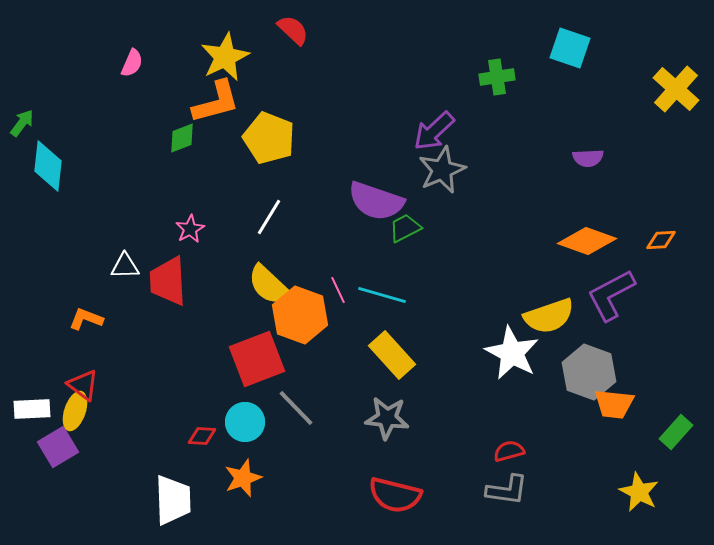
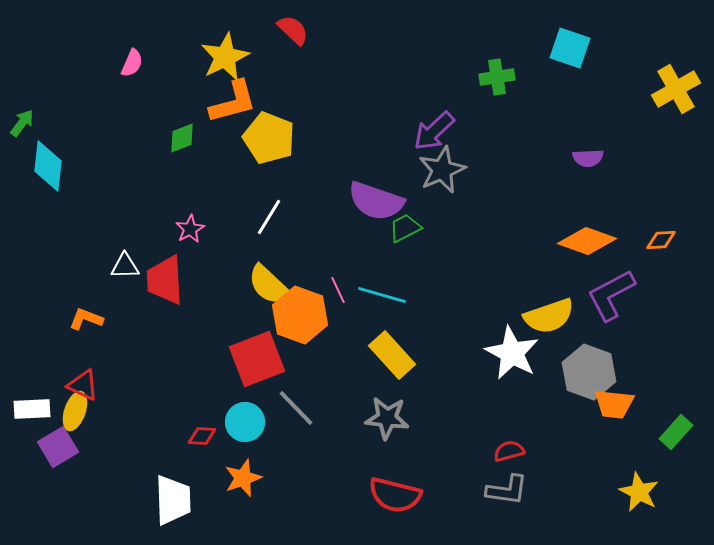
yellow cross at (676, 89): rotated 18 degrees clockwise
orange L-shape at (216, 102): moved 17 px right
red trapezoid at (168, 281): moved 3 px left, 1 px up
red triangle at (83, 385): rotated 12 degrees counterclockwise
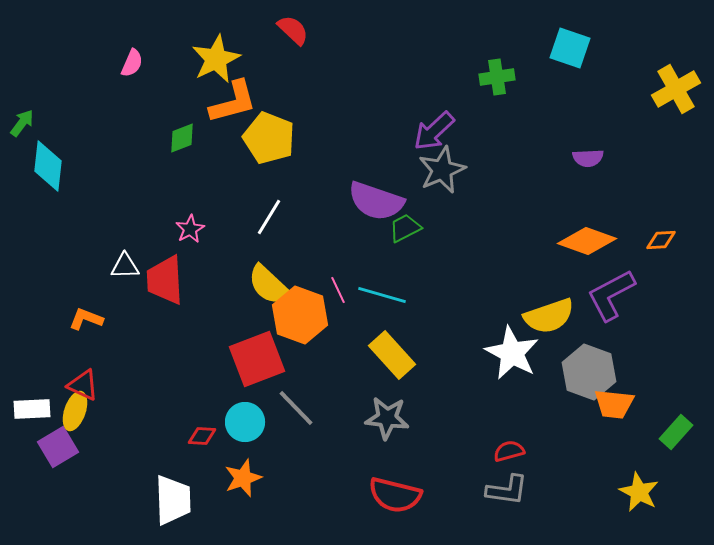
yellow star at (225, 57): moved 9 px left, 2 px down
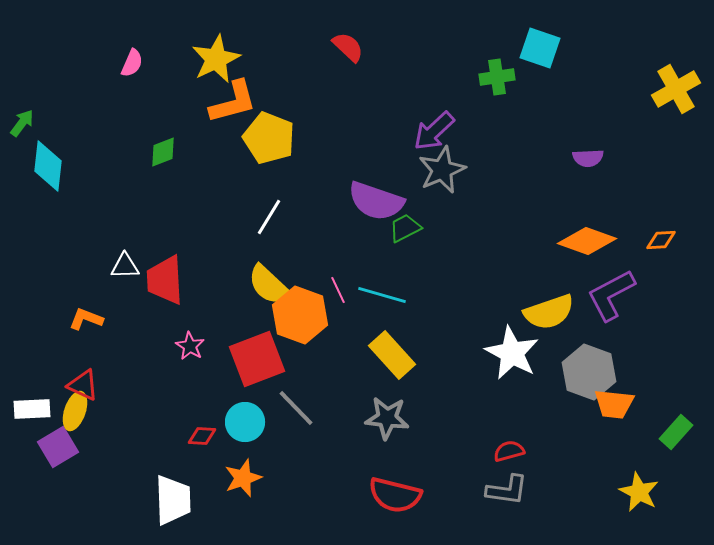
red semicircle at (293, 30): moved 55 px right, 17 px down
cyan square at (570, 48): moved 30 px left
green diamond at (182, 138): moved 19 px left, 14 px down
pink star at (190, 229): moved 117 px down; rotated 12 degrees counterclockwise
yellow semicircle at (549, 316): moved 4 px up
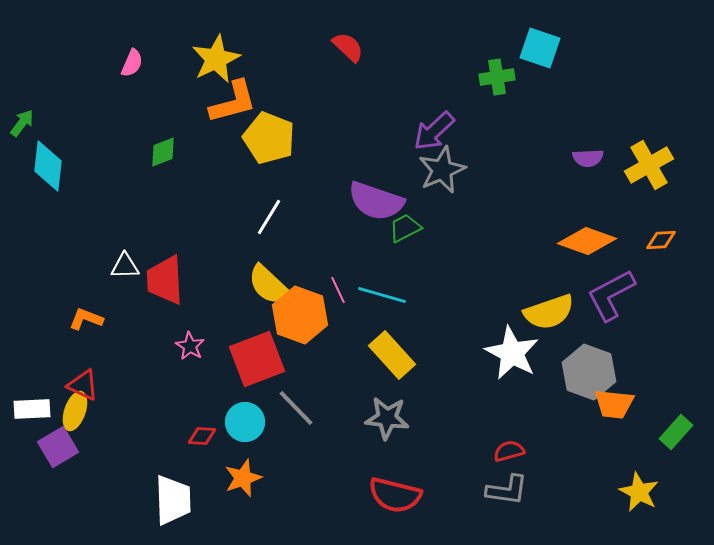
yellow cross at (676, 89): moved 27 px left, 76 px down
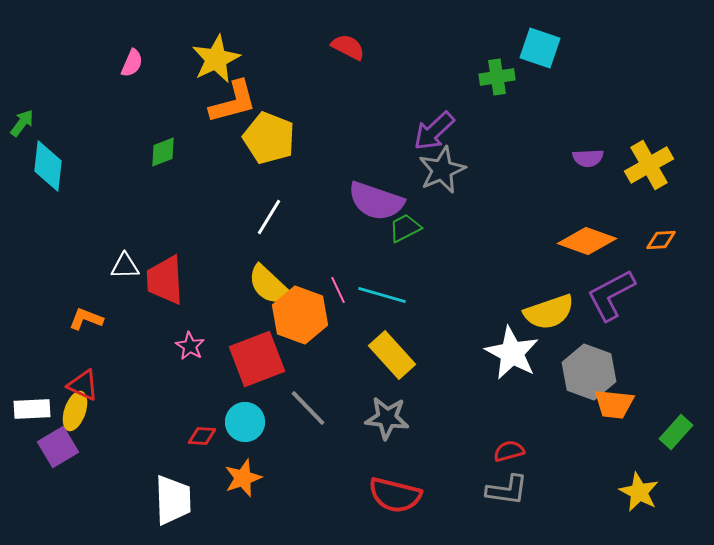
red semicircle at (348, 47): rotated 16 degrees counterclockwise
gray line at (296, 408): moved 12 px right
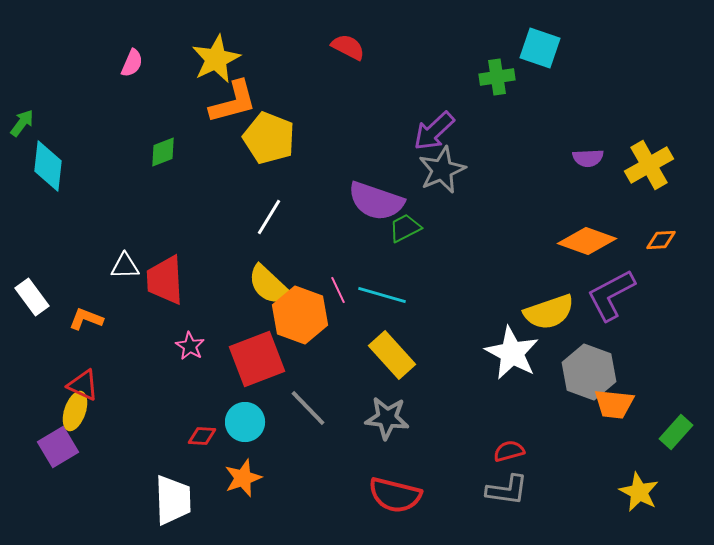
white rectangle at (32, 409): moved 112 px up; rotated 57 degrees clockwise
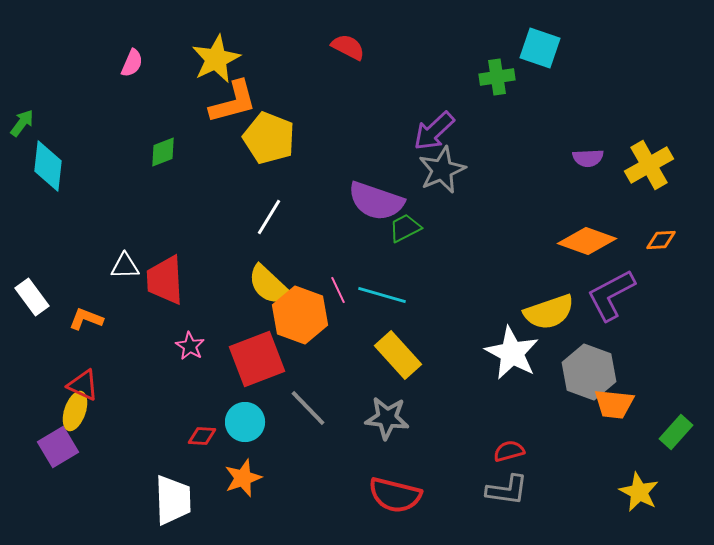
yellow rectangle at (392, 355): moved 6 px right
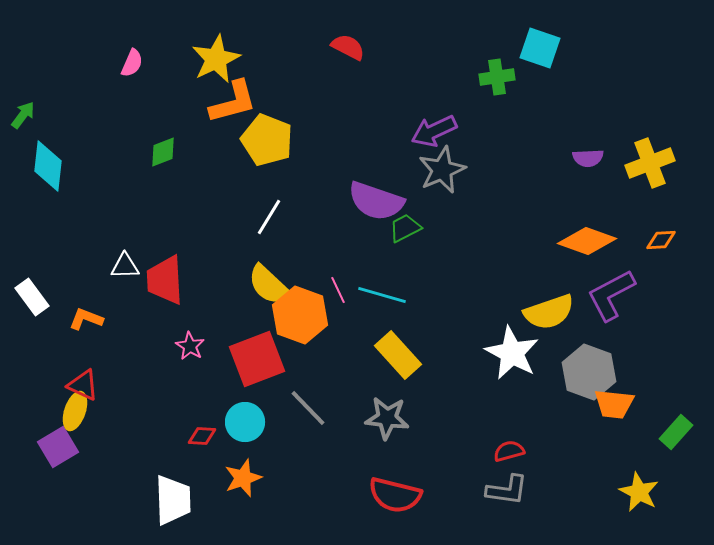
green arrow at (22, 123): moved 1 px right, 8 px up
purple arrow at (434, 131): rotated 18 degrees clockwise
yellow pentagon at (269, 138): moved 2 px left, 2 px down
yellow cross at (649, 165): moved 1 px right, 2 px up; rotated 9 degrees clockwise
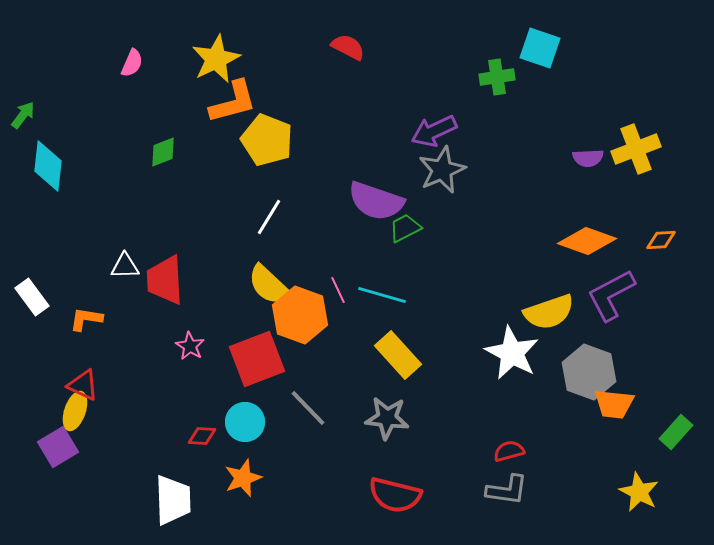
yellow cross at (650, 163): moved 14 px left, 14 px up
orange L-shape at (86, 319): rotated 12 degrees counterclockwise
